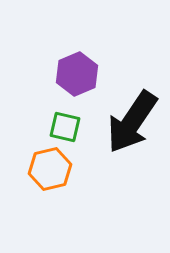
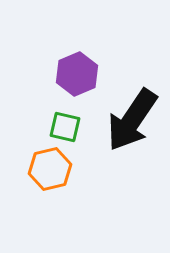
black arrow: moved 2 px up
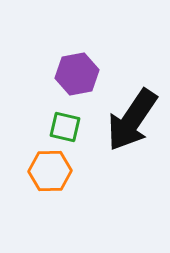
purple hexagon: rotated 12 degrees clockwise
orange hexagon: moved 2 px down; rotated 12 degrees clockwise
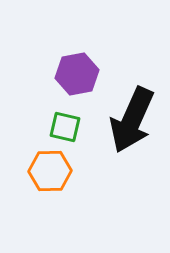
black arrow: rotated 10 degrees counterclockwise
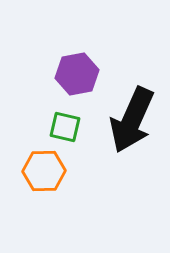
orange hexagon: moved 6 px left
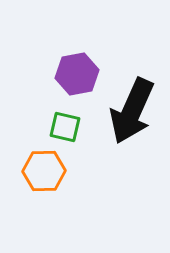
black arrow: moved 9 px up
